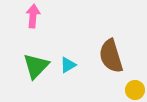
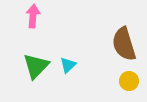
brown semicircle: moved 13 px right, 12 px up
cyan triangle: rotated 12 degrees counterclockwise
yellow circle: moved 6 px left, 9 px up
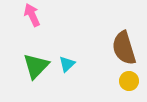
pink arrow: moved 1 px left, 1 px up; rotated 30 degrees counterclockwise
brown semicircle: moved 4 px down
cyan triangle: moved 1 px left, 1 px up
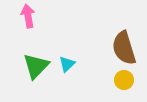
pink arrow: moved 4 px left, 1 px down; rotated 15 degrees clockwise
yellow circle: moved 5 px left, 1 px up
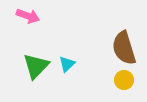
pink arrow: rotated 120 degrees clockwise
